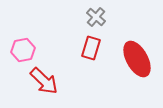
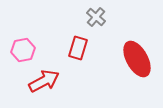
red rectangle: moved 13 px left
red arrow: rotated 72 degrees counterclockwise
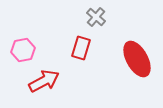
red rectangle: moved 3 px right
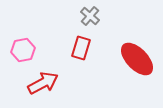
gray cross: moved 6 px left, 1 px up
red ellipse: rotated 15 degrees counterclockwise
red arrow: moved 1 px left, 2 px down
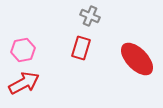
gray cross: rotated 18 degrees counterclockwise
red arrow: moved 19 px left
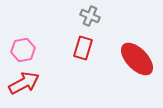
red rectangle: moved 2 px right
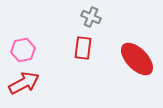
gray cross: moved 1 px right, 1 px down
red rectangle: rotated 10 degrees counterclockwise
